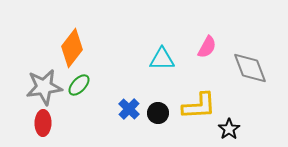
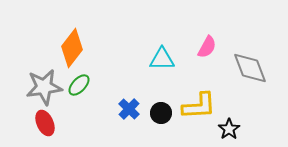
black circle: moved 3 px right
red ellipse: moved 2 px right; rotated 25 degrees counterclockwise
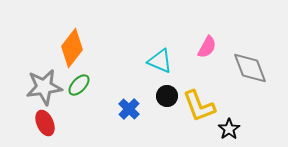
cyan triangle: moved 2 px left, 2 px down; rotated 24 degrees clockwise
yellow L-shape: rotated 72 degrees clockwise
black circle: moved 6 px right, 17 px up
